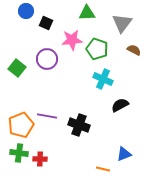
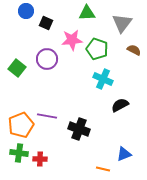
black cross: moved 4 px down
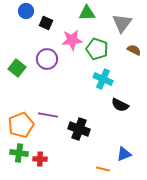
black semicircle: rotated 126 degrees counterclockwise
purple line: moved 1 px right, 1 px up
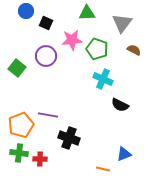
purple circle: moved 1 px left, 3 px up
black cross: moved 10 px left, 9 px down
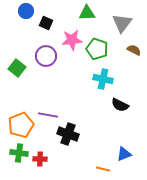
cyan cross: rotated 12 degrees counterclockwise
black cross: moved 1 px left, 4 px up
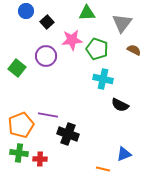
black square: moved 1 px right, 1 px up; rotated 24 degrees clockwise
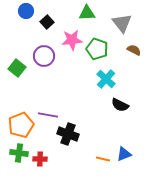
gray triangle: rotated 15 degrees counterclockwise
purple circle: moved 2 px left
cyan cross: moved 3 px right; rotated 30 degrees clockwise
orange line: moved 10 px up
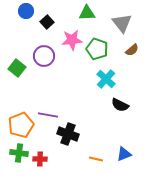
brown semicircle: moved 2 px left; rotated 112 degrees clockwise
orange line: moved 7 px left
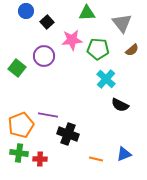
green pentagon: moved 1 px right; rotated 15 degrees counterclockwise
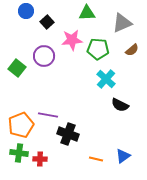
gray triangle: rotated 45 degrees clockwise
blue triangle: moved 1 px left, 2 px down; rotated 14 degrees counterclockwise
